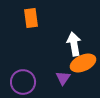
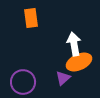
orange ellipse: moved 4 px left, 1 px up
purple triangle: rotated 14 degrees clockwise
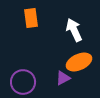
white arrow: moved 14 px up; rotated 15 degrees counterclockwise
purple triangle: rotated 14 degrees clockwise
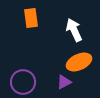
purple triangle: moved 1 px right, 4 px down
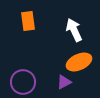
orange rectangle: moved 3 px left, 3 px down
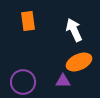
purple triangle: moved 1 px left, 1 px up; rotated 28 degrees clockwise
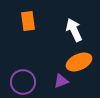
purple triangle: moved 2 px left; rotated 21 degrees counterclockwise
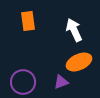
purple triangle: moved 1 px down
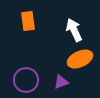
orange ellipse: moved 1 px right, 3 px up
purple circle: moved 3 px right, 2 px up
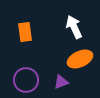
orange rectangle: moved 3 px left, 11 px down
white arrow: moved 3 px up
